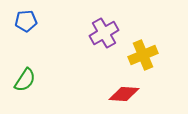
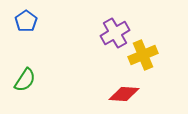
blue pentagon: rotated 30 degrees counterclockwise
purple cross: moved 11 px right
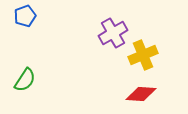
blue pentagon: moved 1 px left, 5 px up; rotated 15 degrees clockwise
purple cross: moved 2 px left
red diamond: moved 17 px right
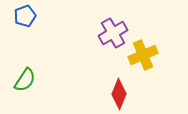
red diamond: moved 22 px left; rotated 72 degrees counterclockwise
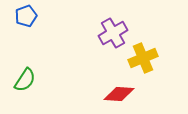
blue pentagon: moved 1 px right
yellow cross: moved 3 px down
red diamond: rotated 72 degrees clockwise
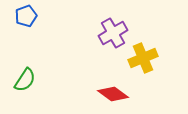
red diamond: moved 6 px left; rotated 32 degrees clockwise
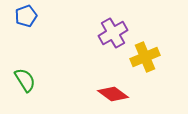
yellow cross: moved 2 px right, 1 px up
green semicircle: rotated 65 degrees counterclockwise
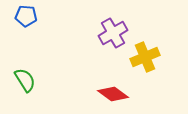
blue pentagon: rotated 25 degrees clockwise
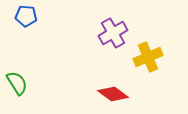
yellow cross: moved 3 px right
green semicircle: moved 8 px left, 3 px down
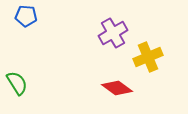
red diamond: moved 4 px right, 6 px up
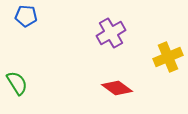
purple cross: moved 2 px left
yellow cross: moved 20 px right
